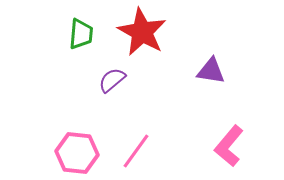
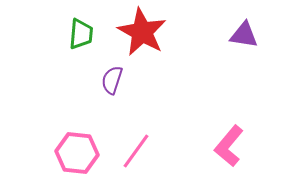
purple triangle: moved 33 px right, 36 px up
purple semicircle: rotated 32 degrees counterclockwise
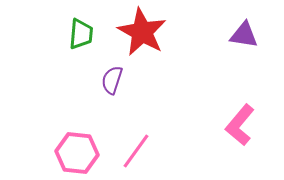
pink L-shape: moved 11 px right, 21 px up
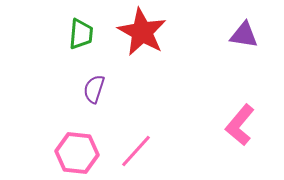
purple semicircle: moved 18 px left, 9 px down
pink line: rotated 6 degrees clockwise
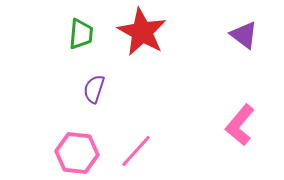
purple triangle: rotated 28 degrees clockwise
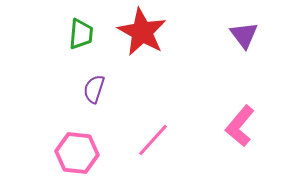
purple triangle: rotated 16 degrees clockwise
pink L-shape: moved 1 px down
pink line: moved 17 px right, 11 px up
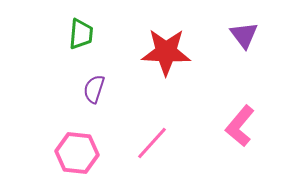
red star: moved 24 px right, 20 px down; rotated 27 degrees counterclockwise
pink line: moved 1 px left, 3 px down
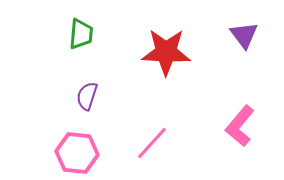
purple semicircle: moved 7 px left, 7 px down
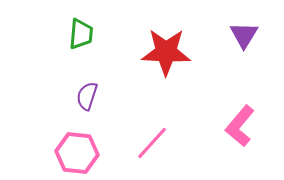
purple triangle: rotated 8 degrees clockwise
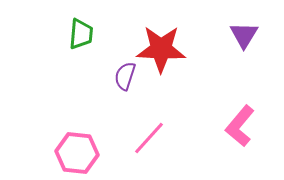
red star: moved 5 px left, 3 px up
purple semicircle: moved 38 px right, 20 px up
pink line: moved 3 px left, 5 px up
